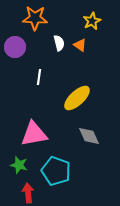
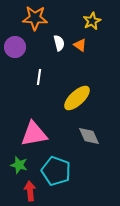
red arrow: moved 2 px right, 2 px up
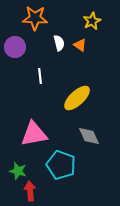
white line: moved 1 px right, 1 px up; rotated 14 degrees counterclockwise
green star: moved 1 px left, 6 px down
cyan pentagon: moved 5 px right, 6 px up
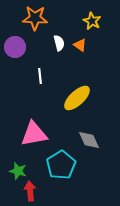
yellow star: rotated 18 degrees counterclockwise
gray diamond: moved 4 px down
cyan pentagon: rotated 20 degrees clockwise
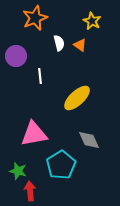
orange star: rotated 25 degrees counterclockwise
purple circle: moved 1 px right, 9 px down
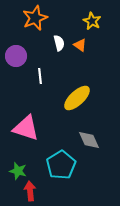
pink triangle: moved 8 px left, 6 px up; rotated 28 degrees clockwise
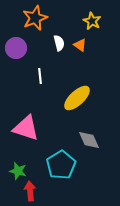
purple circle: moved 8 px up
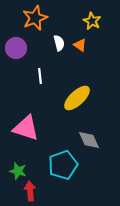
cyan pentagon: moved 2 px right; rotated 12 degrees clockwise
